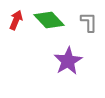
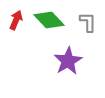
gray L-shape: moved 1 px left
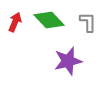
red arrow: moved 1 px left, 2 px down
purple star: rotated 16 degrees clockwise
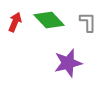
purple star: moved 2 px down
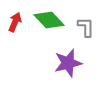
gray L-shape: moved 2 px left, 5 px down
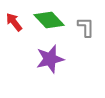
red arrow: moved 1 px left; rotated 60 degrees counterclockwise
purple star: moved 18 px left, 4 px up
